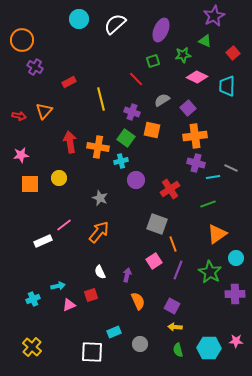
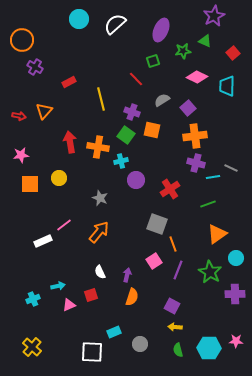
green star at (183, 55): moved 4 px up
green square at (126, 138): moved 3 px up
orange semicircle at (138, 301): moved 6 px left, 4 px up; rotated 42 degrees clockwise
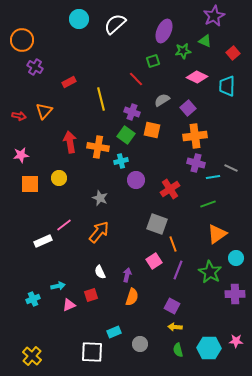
purple ellipse at (161, 30): moved 3 px right, 1 px down
yellow cross at (32, 347): moved 9 px down
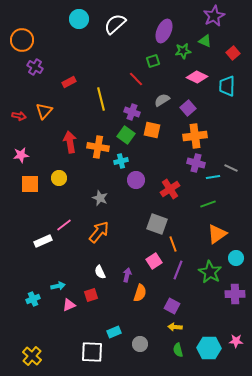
orange semicircle at (132, 297): moved 8 px right, 4 px up
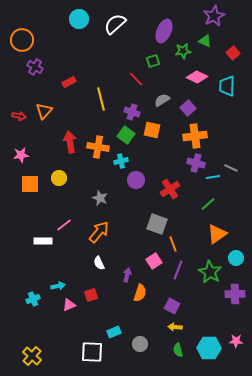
green line at (208, 204): rotated 21 degrees counterclockwise
white rectangle at (43, 241): rotated 24 degrees clockwise
white semicircle at (100, 272): moved 1 px left, 9 px up
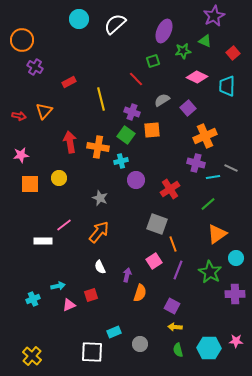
orange square at (152, 130): rotated 18 degrees counterclockwise
orange cross at (195, 136): moved 10 px right; rotated 15 degrees counterclockwise
white semicircle at (99, 263): moved 1 px right, 4 px down
